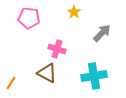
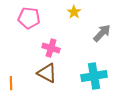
pink cross: moved 6 px left, 1 px up
orange line: rotated 32 degrees counterclockwise
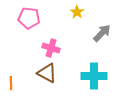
yellow star: moved 3 px right
cyan cross: rotated 10 degrees clockwise
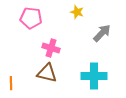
yellow star: rotated 16 degrees counterclockwise
pink pentagon: moved 2 px right
brown triangle: rotated 15 degrees counterclockwise
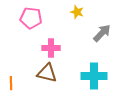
pink cross: rotated 18 degrees counterclockwise
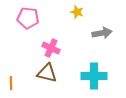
pink pentagon: moved 3 px left
gray arrow: rotated 36 degrees clockwise
pink cross: rotated 24 degrees clockwise
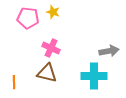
yellow star: moved 24 px left
gray arrow: moved 7 px right, 18 px down
orange line: moved 3 px right, 1 px up
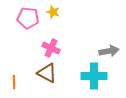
brown triangle: rotated 15 degrees clockwise
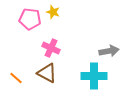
pink pentagon: moved 2 px right, 1 px down
orange line: moved 2 px right, 4 px up; rotated 48 degrees counterclockwise
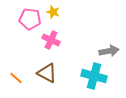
pink cross: moved 8 px up
cyan cross: rotated 15 degrees clockwise
